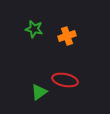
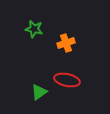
orange cross: moved 1 px left, 7 px down
red ellipse: moved 2 px right
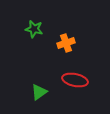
red ellipse: moved 8 px right
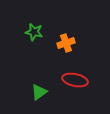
green star: moved 3 px down
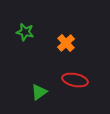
green star: moved 9 px left
orange cross: rotated 24 degrees counterclockwise
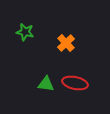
red ellipse: moved 3 px down
green triangle: moved 7 px right, 8 px up; rotated 42 degrees clockwise
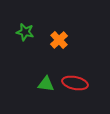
orange cross: moved 7 px left, 3 px up
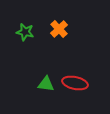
orange cross: moved 11 px up
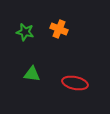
orange cross: rotated 24 degrees counterclockwise
green triangle: moved 14 px left, 10 px up
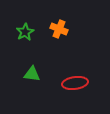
green star: rotated 30 degrees clockwise
red ellipse: rotated 20 degrees counterclockwise
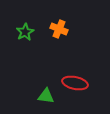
green triangle: moved 14 px right, 22 px down
red ellipse: rotated 20 degrees clockwise
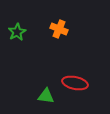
green star: moved 8 px left
